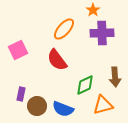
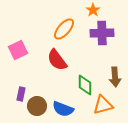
green diamond: rotated 65 degrees counterclockwise
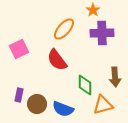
pink square: moved 1 px right, 1 px up
purple rectangle: moved 2 px left, 1 px down
brown circle: moved 2 px up
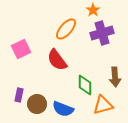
orange ellipse: moved 2 px right
purple cross: rotated 15 degrees counterclockwise
pink square: moved 2 px right
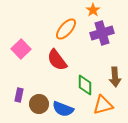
pink square: rotated 18 degrees counterclockwise
brown circle: moved 2 px right
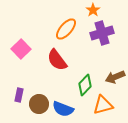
brown arrow: rotated 72 degrees clockwise
green diamond: rotated 45 degrees clockwise
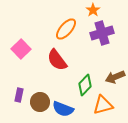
brown circle: moved 1 px right, 2 px up
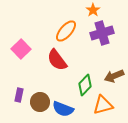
orange ellipse: moved 2 px down
brown arrow: moved 1 px left, 1 px up
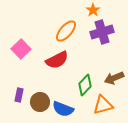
purple cross: moved 1 px up
red semicircle: rotated 80 degrees counterclockwise
brown arrow: moved 2 px down
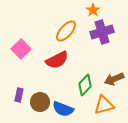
brown arrow: moved 1 px down
orange triangle: moved 1 px right
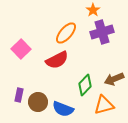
orange ellipse: moved 2 px down
brown circle: moved 2 px left
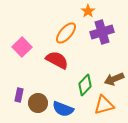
orange star: moved 5 px left, 1 px down
pink square: moved 1 px right, 2 px up
red semicircle: rotated 125 degrees counterclockwise
brown circle: moved 1 px down
